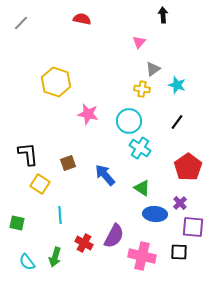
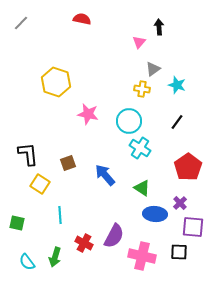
black arrow: moved 4 px left, 12 px down
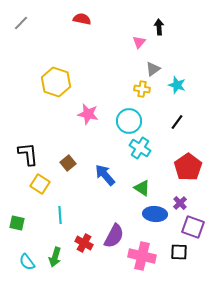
brown square: rotated 21 degrees counterclockwise
purple square: rotated 15 degrees clockwise
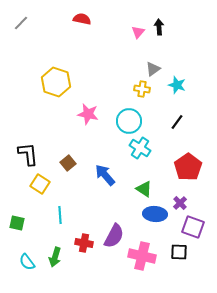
pink triangle: moved 1 px left, 10 px up
green triangle: moved 2 px right, 1 px down
red cross: rotated 18 degrees counterclockwise
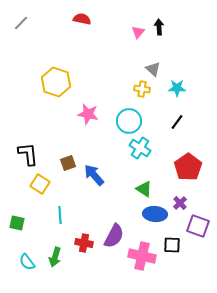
gray triangle: rotated 42 degrees counterclockwise
cyan star: moved 3 px down; rotated 18 degrees counterclockwise
brown square: rotated 21 degrees clockwise
blue arrow: moved 11 px left
purple square: moved 5 px right, 1 px up
black square: moved 7 px left, 7 px up
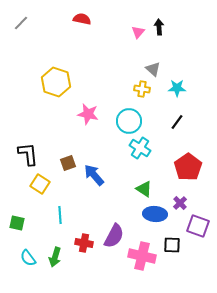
cyan semicircle: moved 1 px right, 4 px up
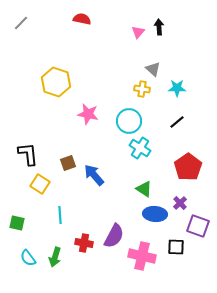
black line: rotated 14 degrees clockwise
black square: moved 4 px right, 2 px down
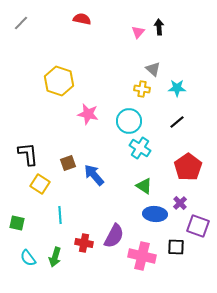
yellow hexagon: moved 3 px right, 1 px up
green triangle: moved 3 px up
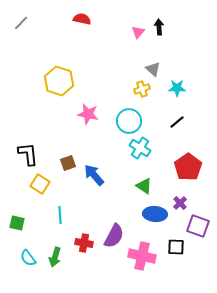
yellow cross: rotated 28 degrees counterclockwise
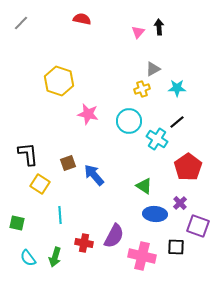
gray triangle: rotated 49 degrees clockwise
cyan cross: moved 17 px right, 9 px up
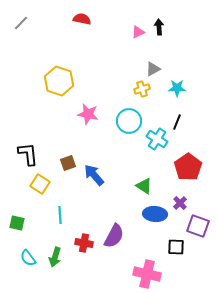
pink triangle: rotated 24 degrees clockwise
black line: rotated 28 degrees counterclockwise
pink cross: moved 5 px right, 18 px down
